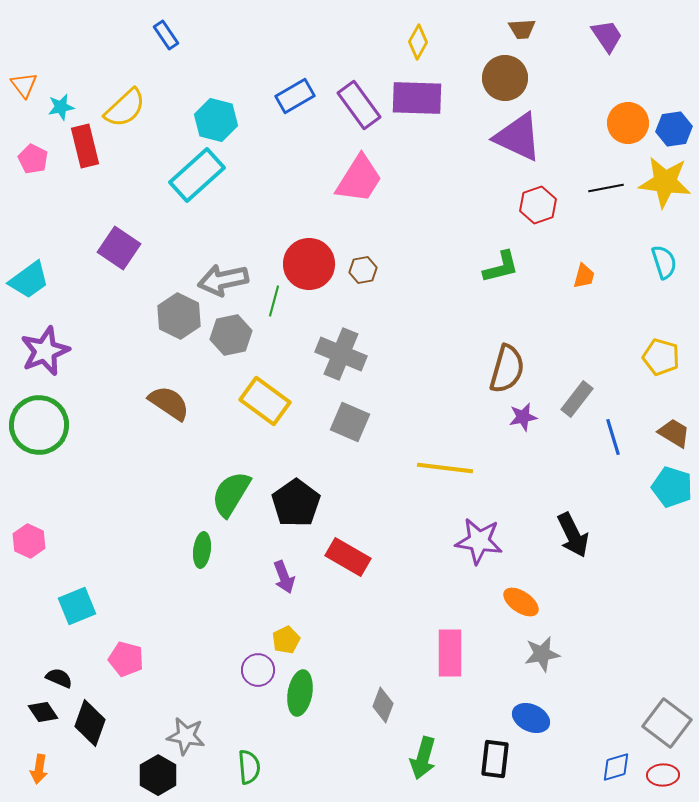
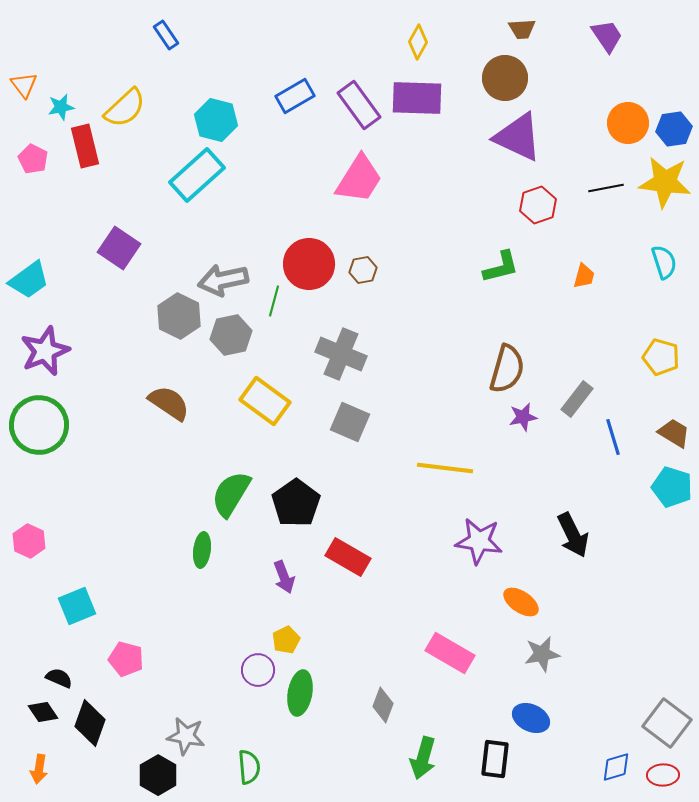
pink rectangle at (450, 653): rotated 60 degrees counterclockwise
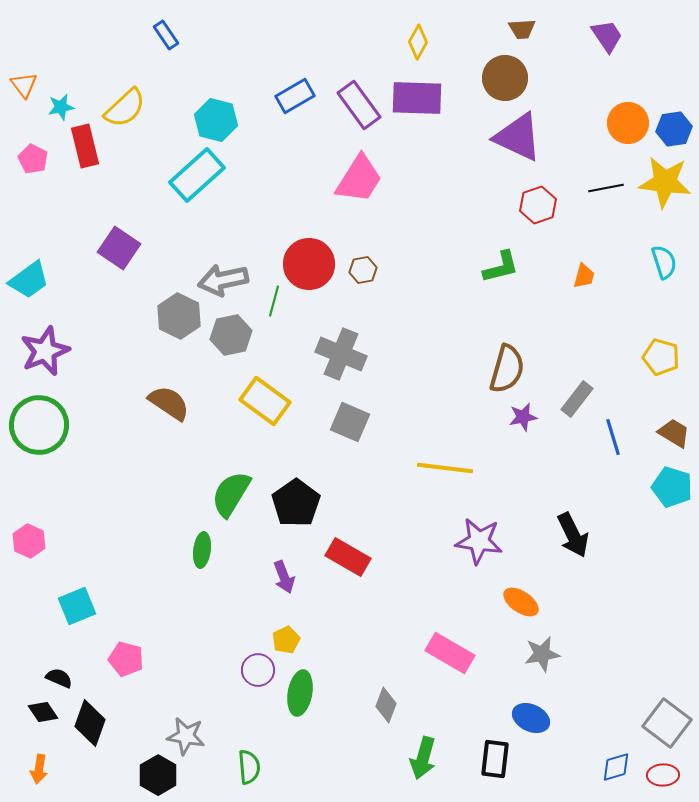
gray diamond at (383, 705): moved 3 px right
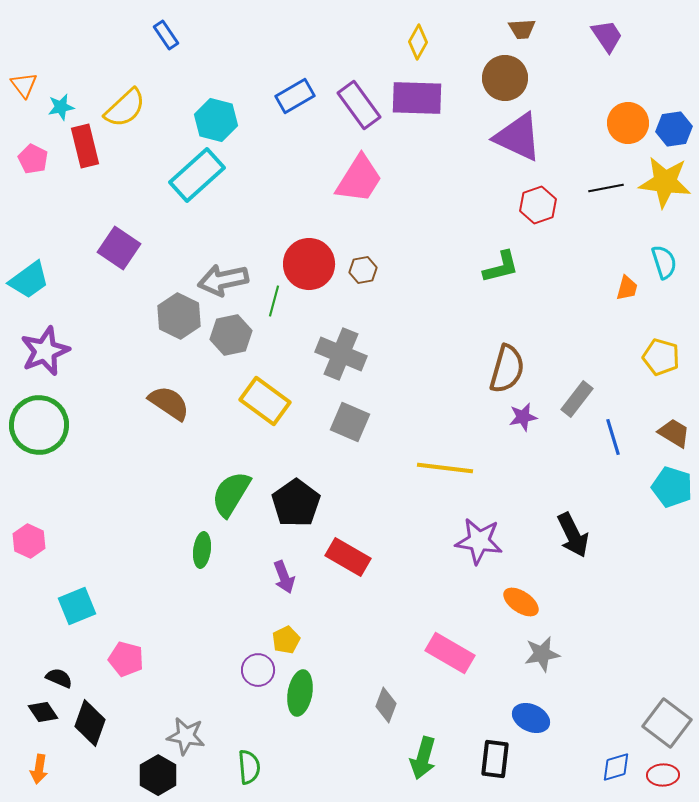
orange trapezoid at (584, 276): moved 43 px right, 12 px down
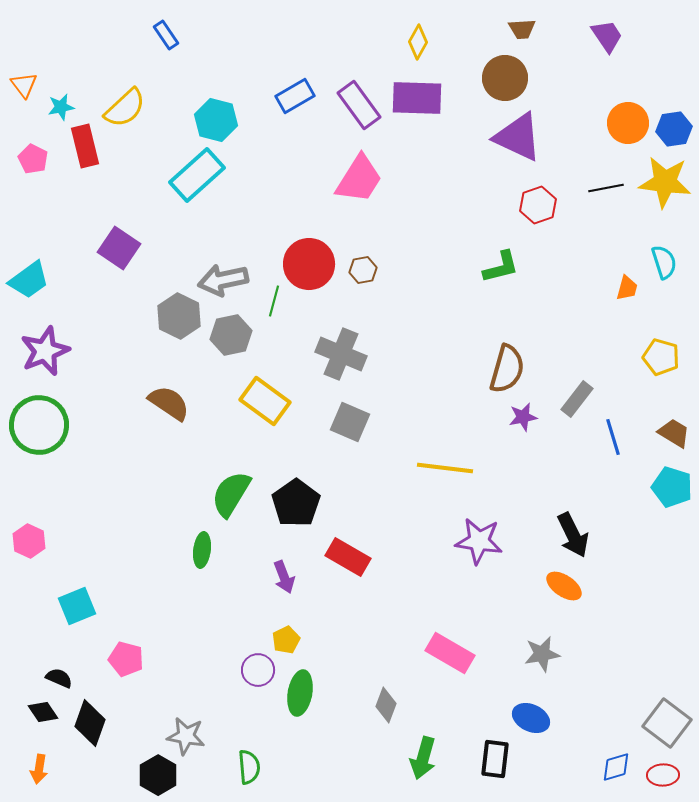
orange ellipse at (521, 602): moved 43 px right, 16 px up
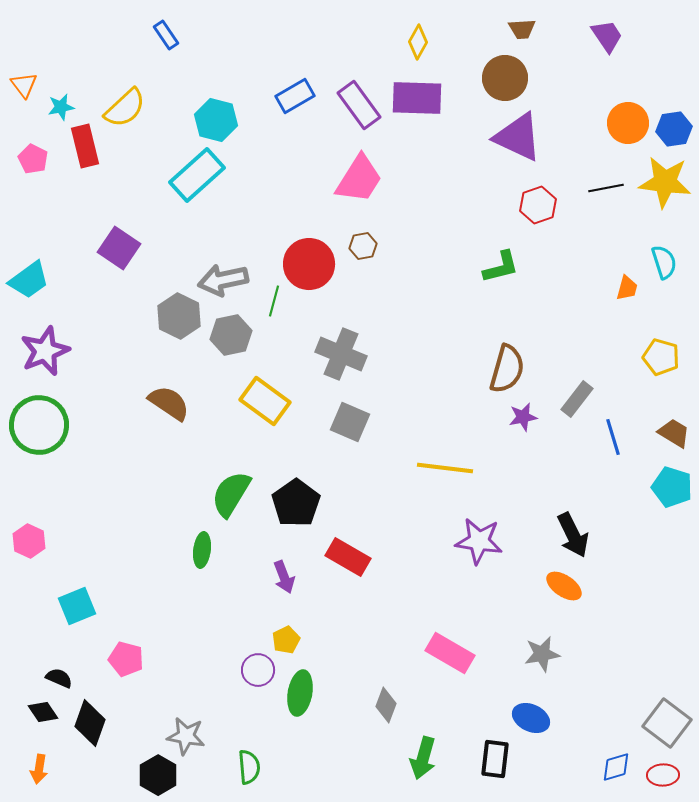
brown hexagon at (363, 270): moved 24 px up
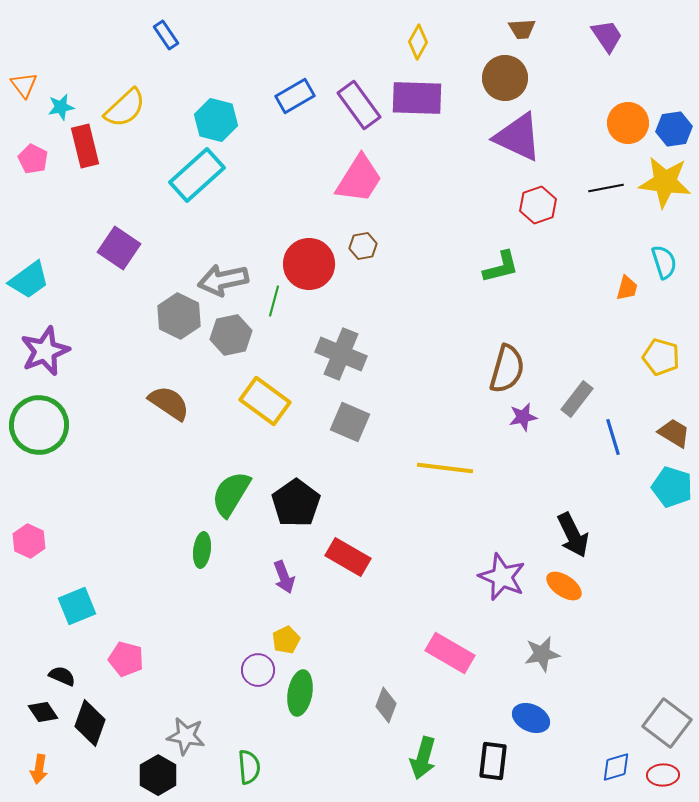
purple star at (479, 541): moved 23 px right, 36 px down; rotated 15 degrees clockwise
black semicircle at (59, 678): moved 3 px right, 2 px up
black rectangle at (495, 759): moved 2 px left, 2 px down
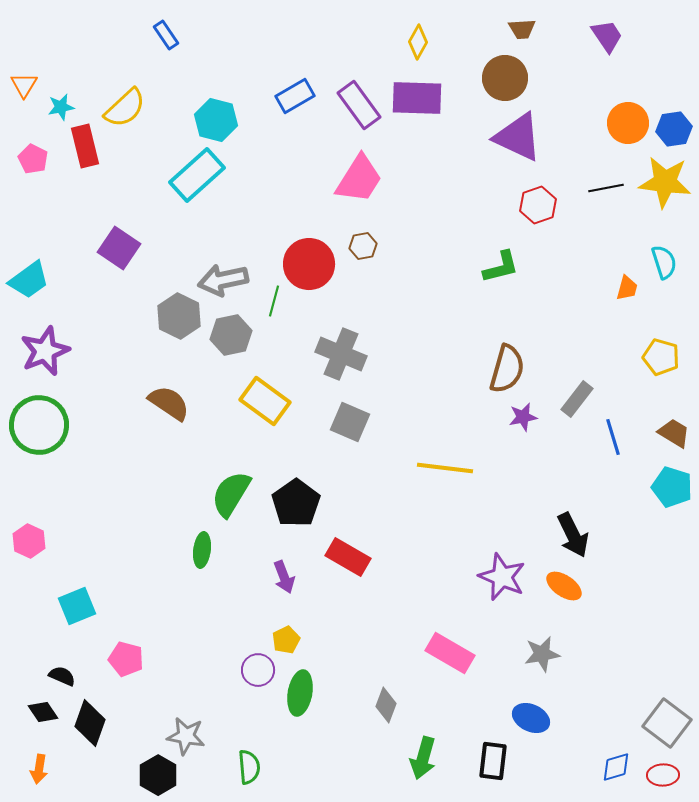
orange triangle at (24, 85): rotated 8 degrees clockwise
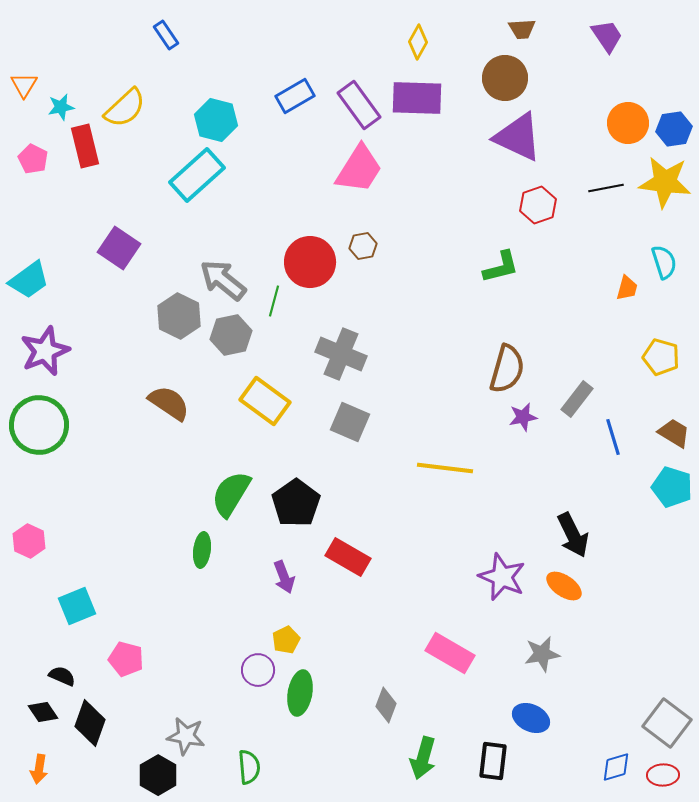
pink trapezoid at (359, 179): moved 10 px up
red circle at (309, 264): moved 1 px right, 2 px up
gray arrow at (223, 280): rotated 51 degrees clockwise
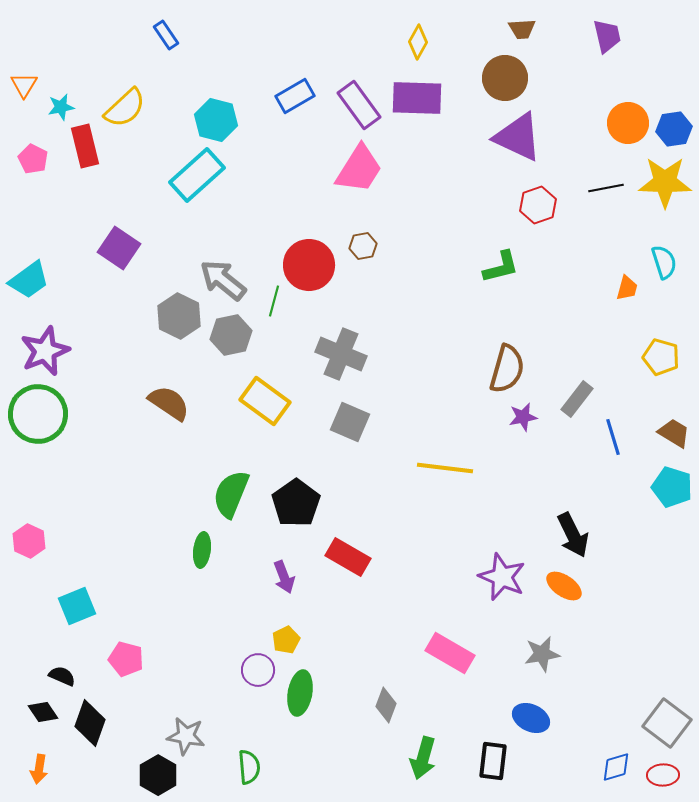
purple trapezoid at (607, 36): rotated 21 degrees clockwise
yellow star at (665, 182): rotated 6 degrees counterclockwise
red circle at (310, 262): moved 1 px left, 3 px down
green circle at (39, 425): moved 1 px left, 11 px up
green semicircle at (231, 494): rotated 9 degrees counterclockwise
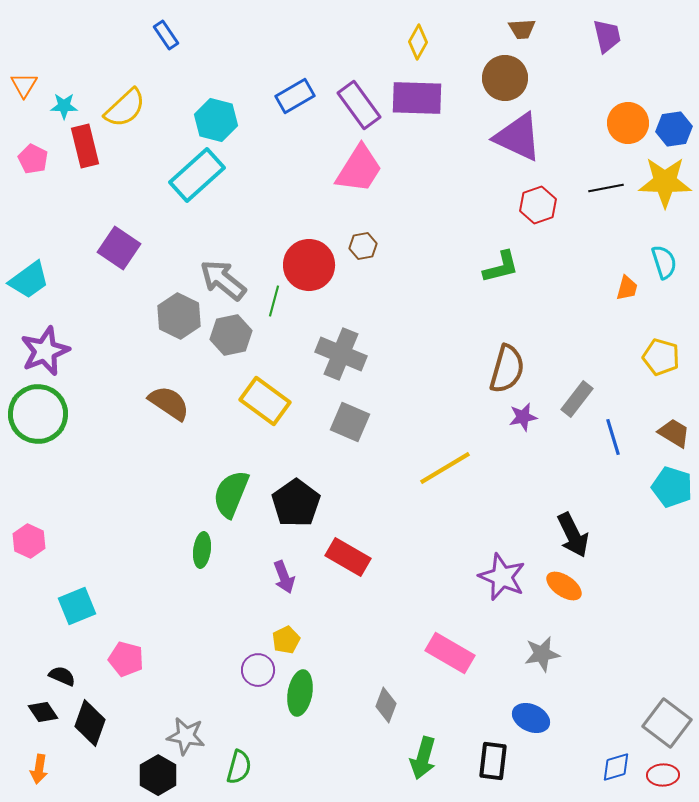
cyan star at (61, 107): moved 3 px right, 1 px up; rotated 12 degrees clockwise
yellow line at (445, 468): rotated 38 degrees counterclockwise
green semicircle at (249, 767): moved 10 px left; rotated 20 degrees clockwise
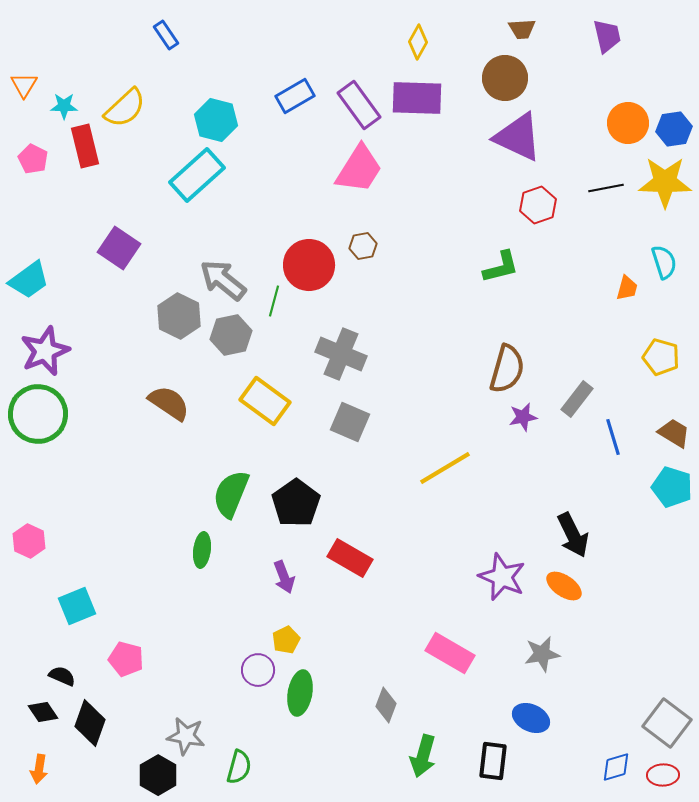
red rectangle at (348, 557): moved 2 px right, 1 px down
green arrow at (423, 758): moved 2 px up
